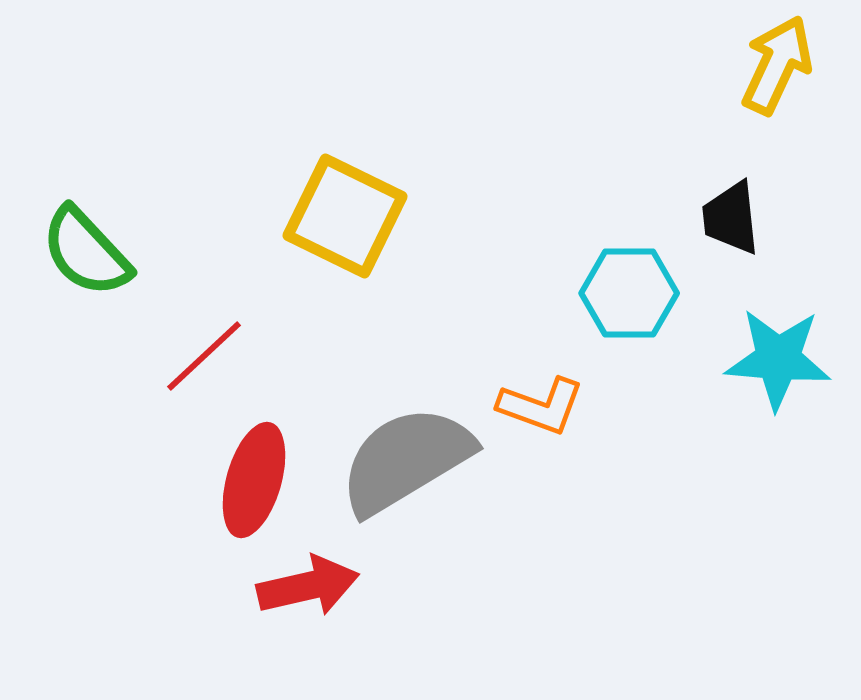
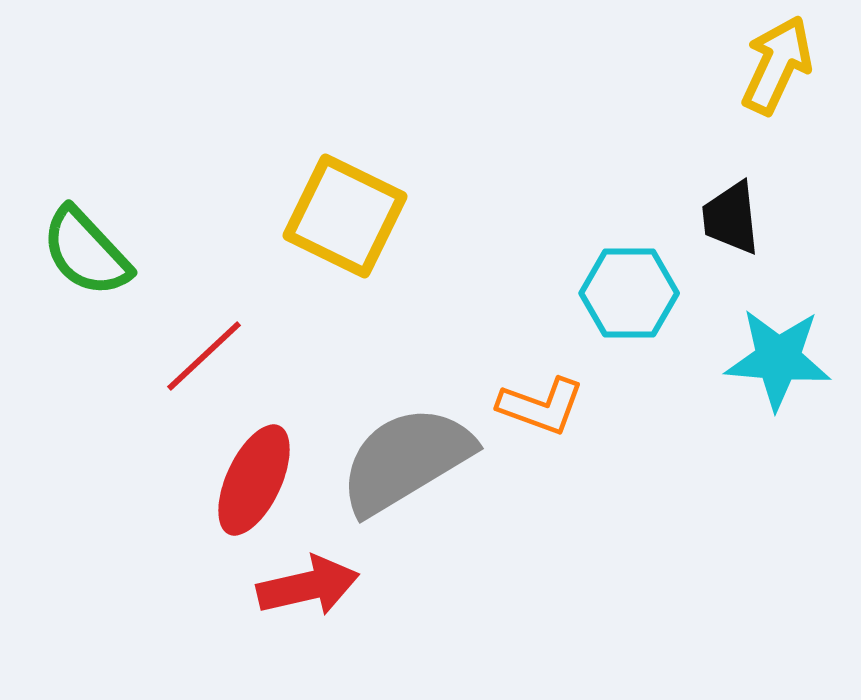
red ellipse: rotated 9 degrees clockwise
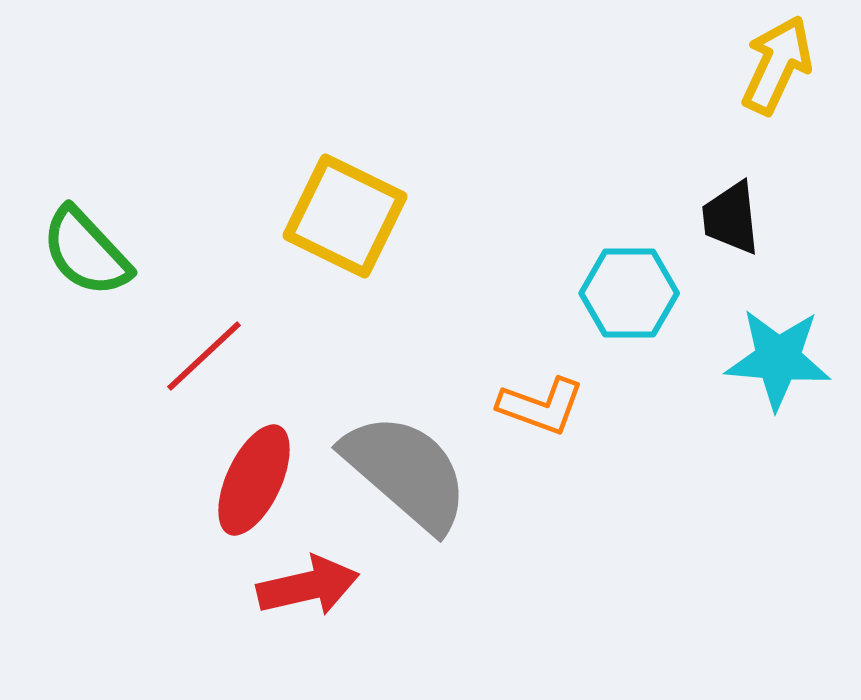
gray semicircle: moved 12 px down; rotated 72 degrees clockwise
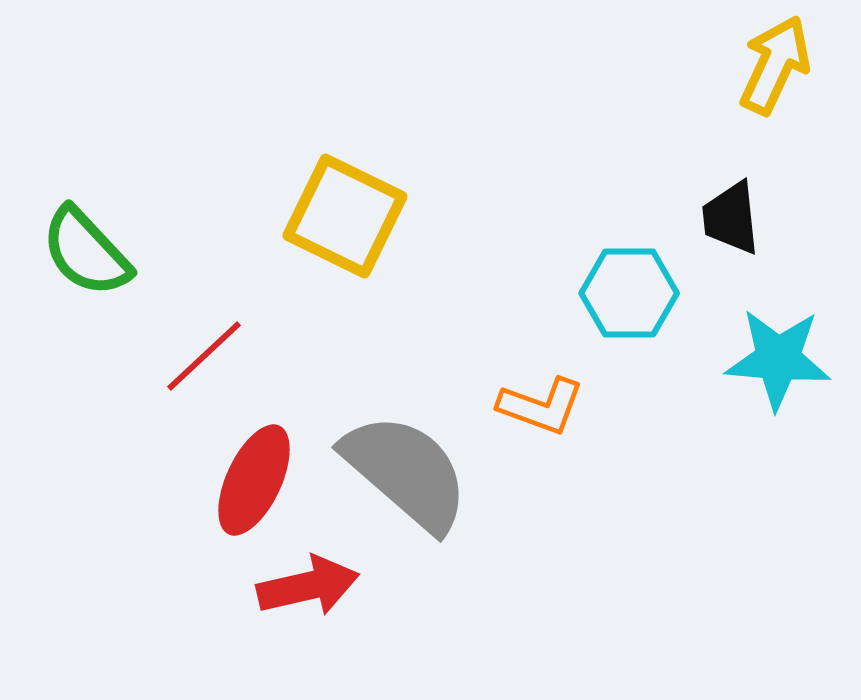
yellow arrow: moved 2 px left
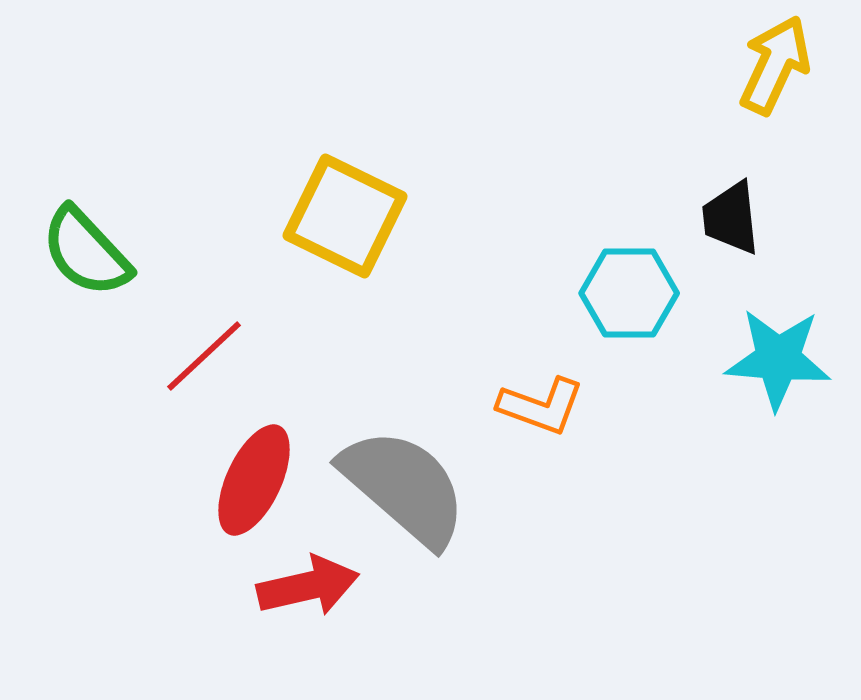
gray semicircle: moved 2 px left, 15 px down
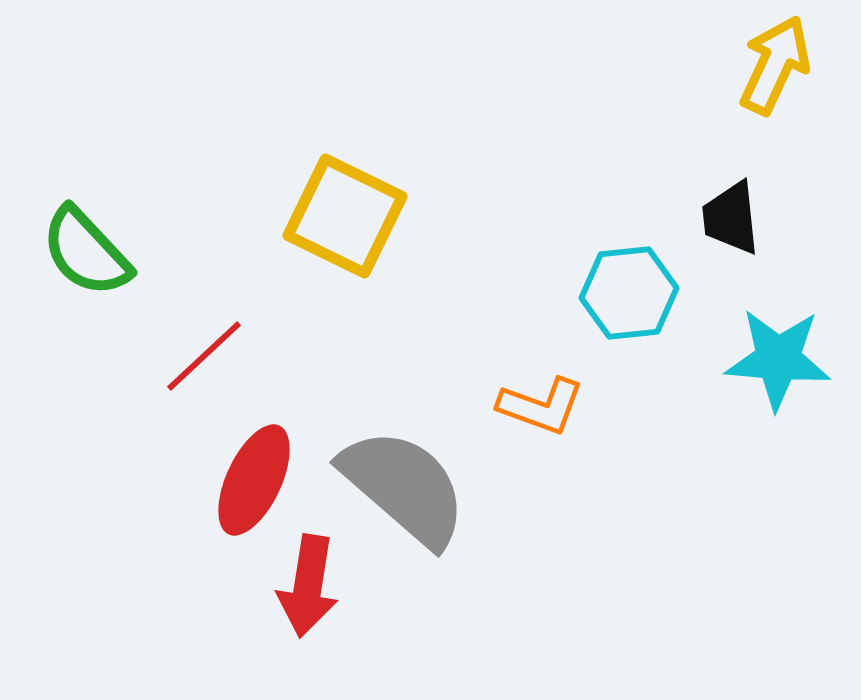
cyan hexagon: rotated 6 degrees counterclockwise
red arrow: rotated 112 degrees clockwise
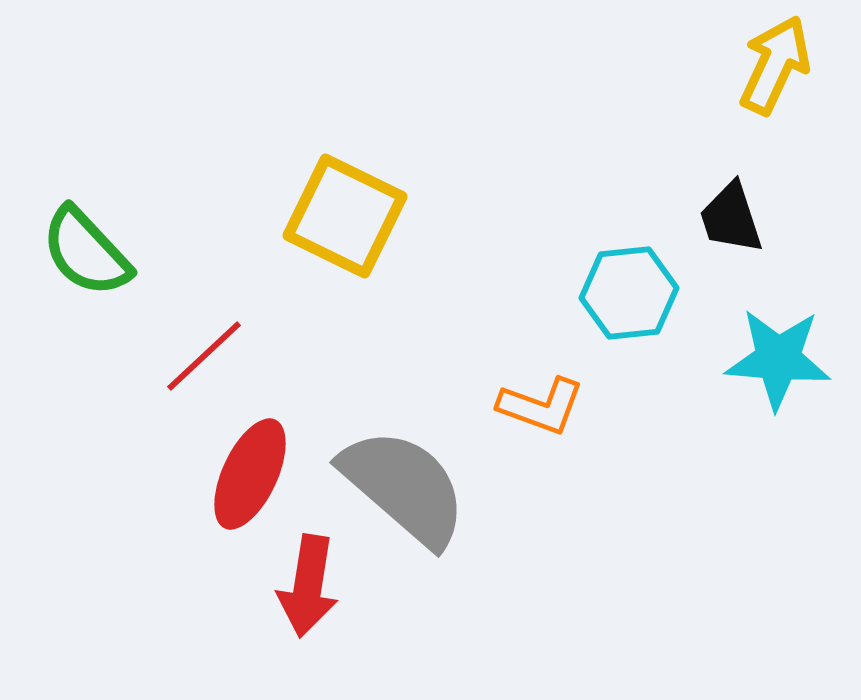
black trapezoid: rotated 12 degrees counterclockwise
red ellipse: moved 4 px left, 6 px up
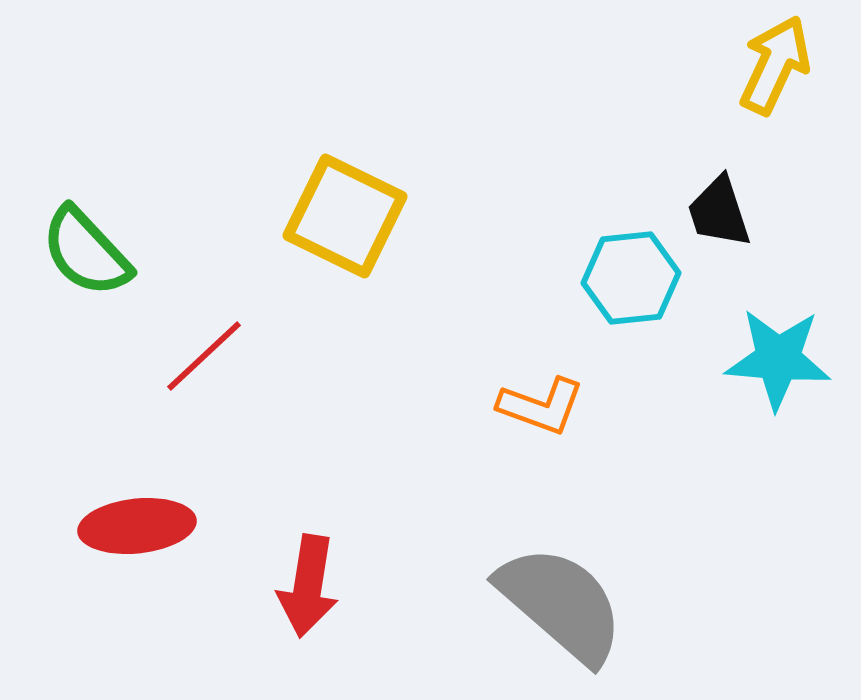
black trapezoid: moved 12 px left, 6 px up
cyan hexagon: moved 2 px right, 15 px up
red ellipse: moved 113 px left, 52 px down; rotated 59 degrees clockwise
gray semicircle: moved 157 px right, 117 px down
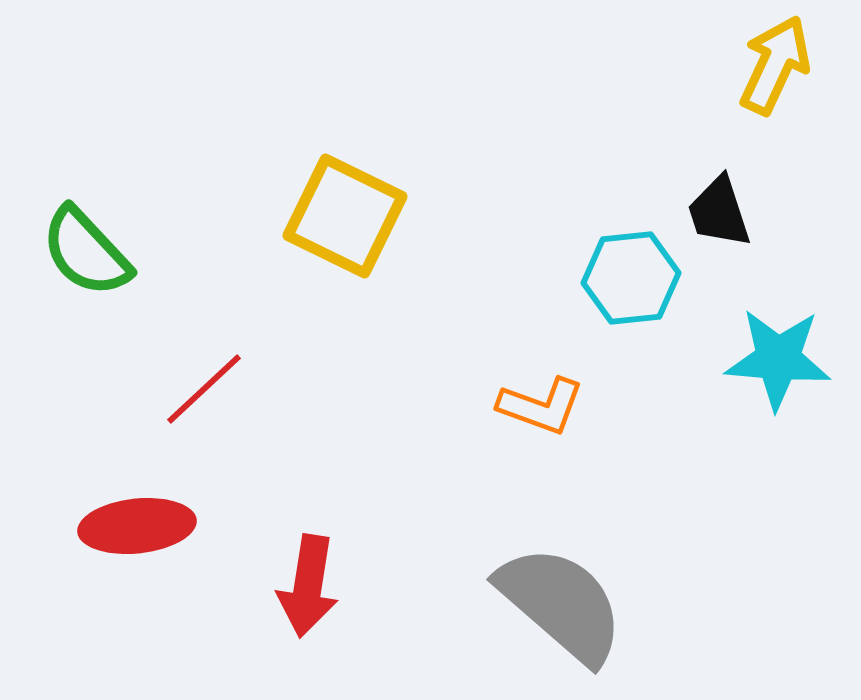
red line: moved 33 px down
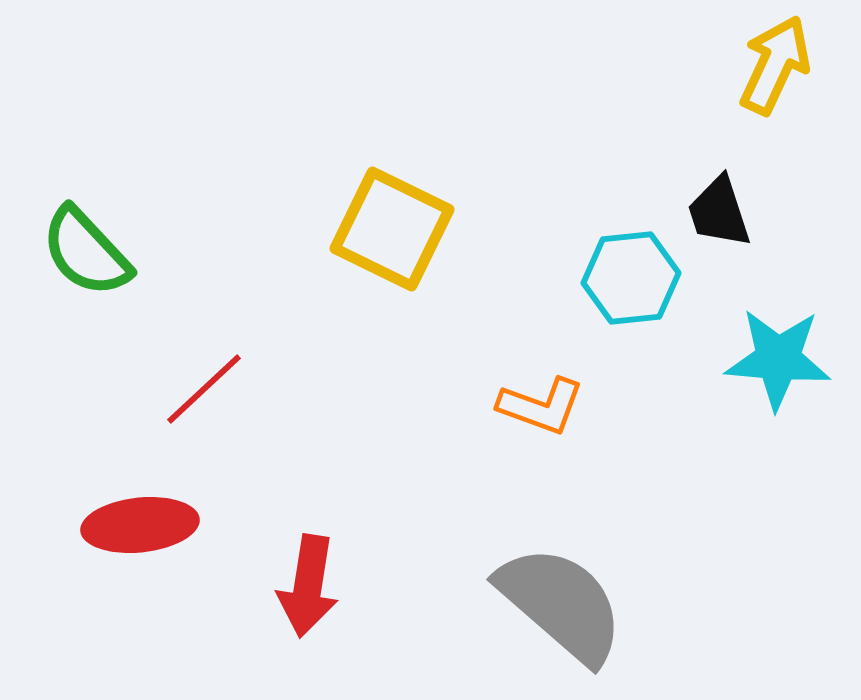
yellow square: moved 47 px right, 13 px down
red ellipse: moved 3 px right, 1 px up
